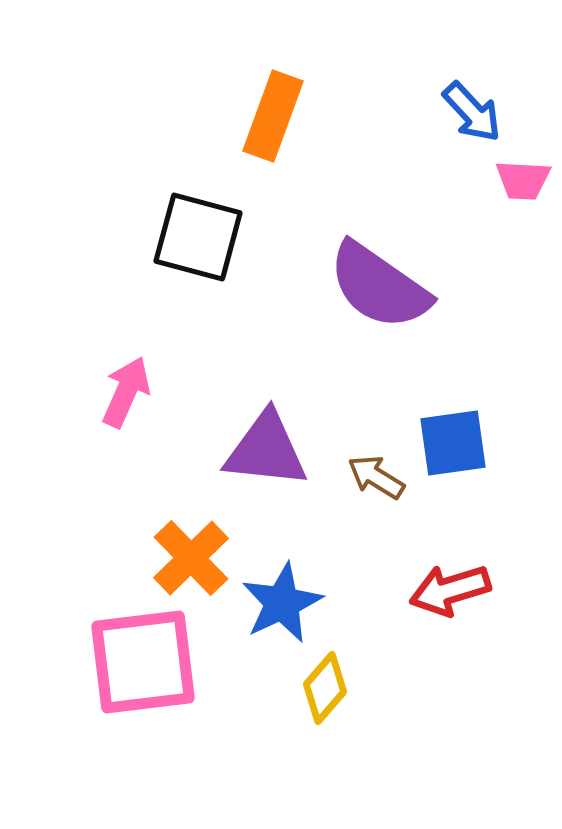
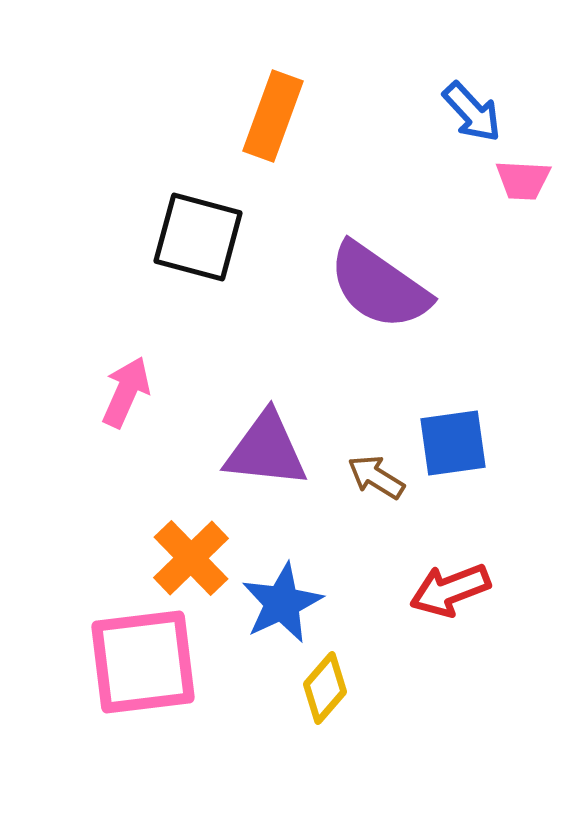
red arrow: rotated 4 degrees counterclockwise
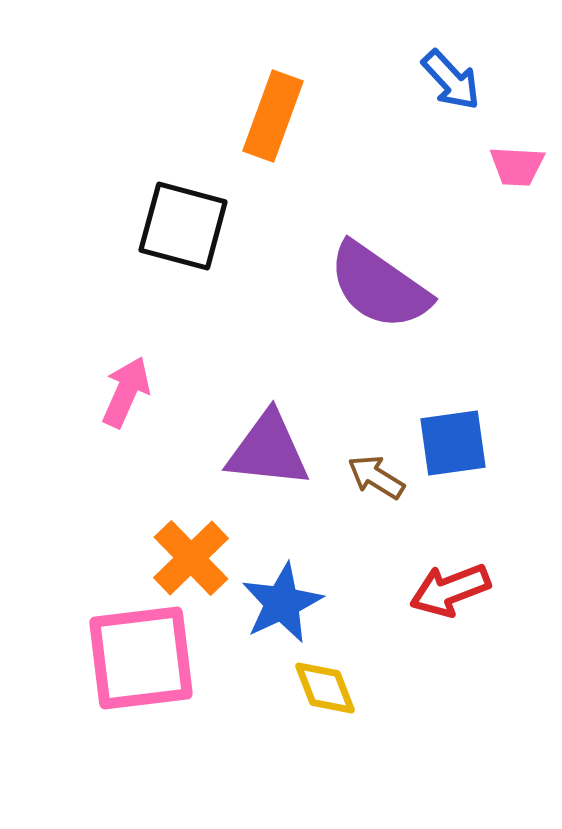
blue arrow: moved 21 px left, 32 px up
pink trapezoid: moved 6 px left, 14 px up
black square: moved 15 px left, 11 px up
purple triangle: moved 2 px right
pink square: moved 2 px left, 4 px up
yellow diamond: rotated 62 degrees counterclockwise
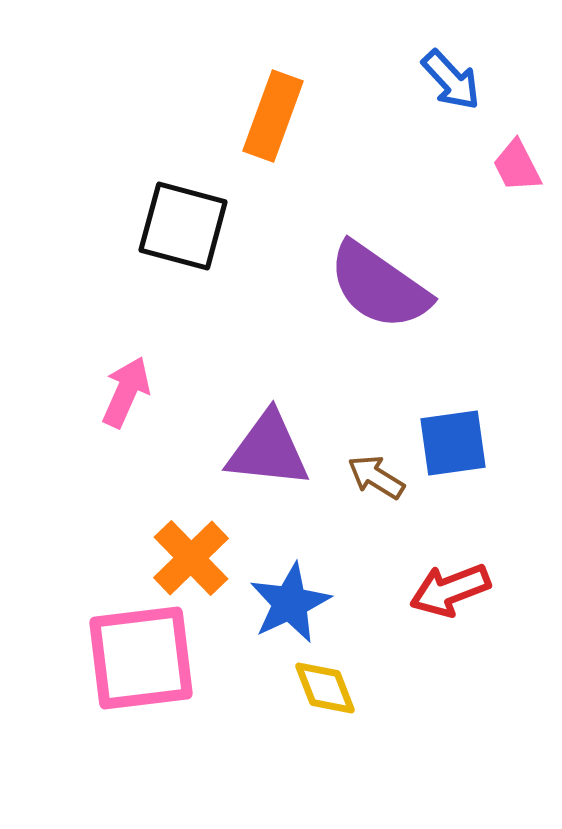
pink trapezoid: rotated 60 degrees clockwise
blue star: moved 8 px right
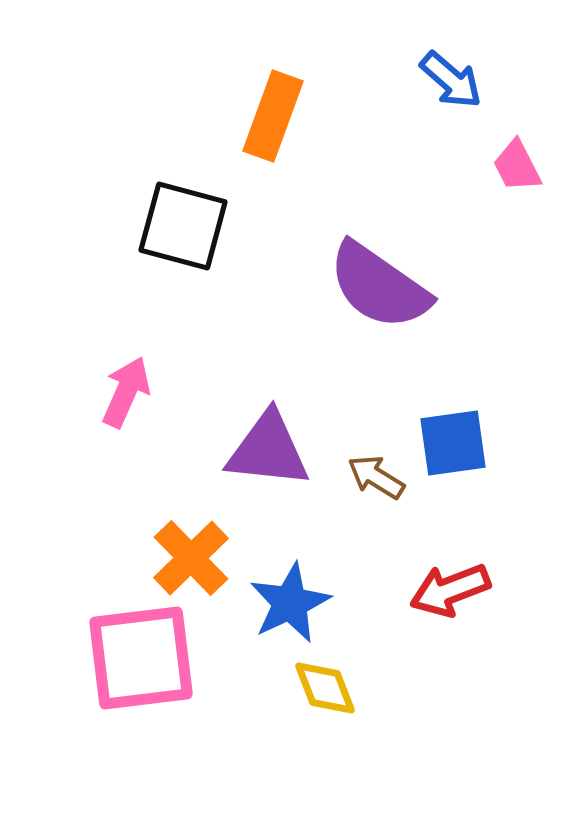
blue arrow: rotated 6 degrees counterclockwise
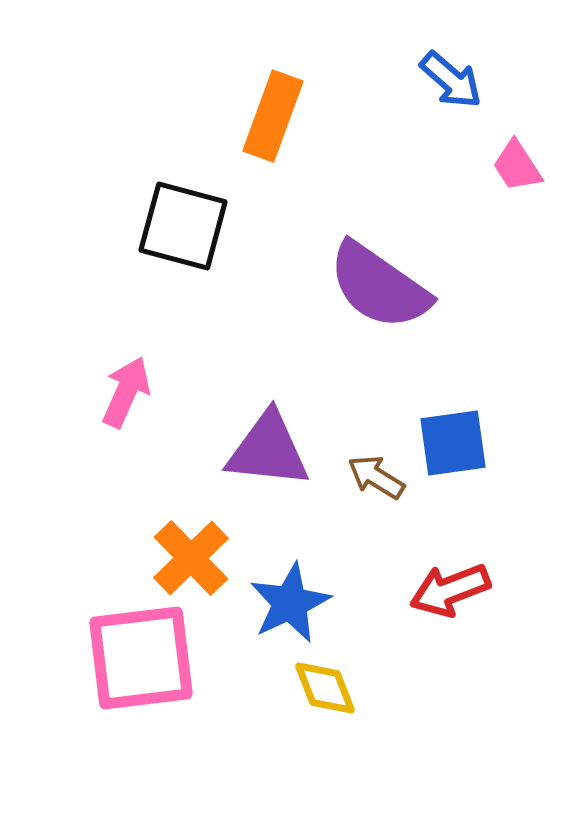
pink trapezoid: rotated 6 degrees counterclockwise
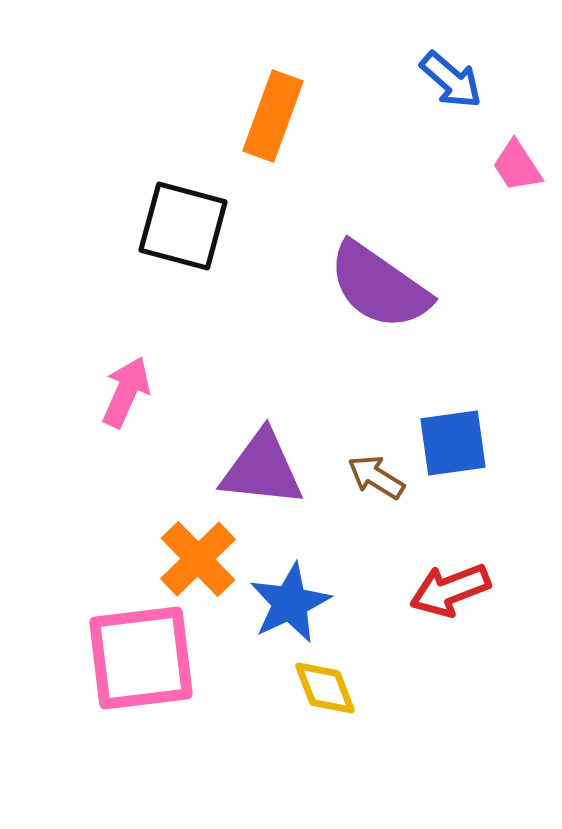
purple triangle: moved 6 px left, 19 px down
orange cross: moved 7 px right, 1 px down
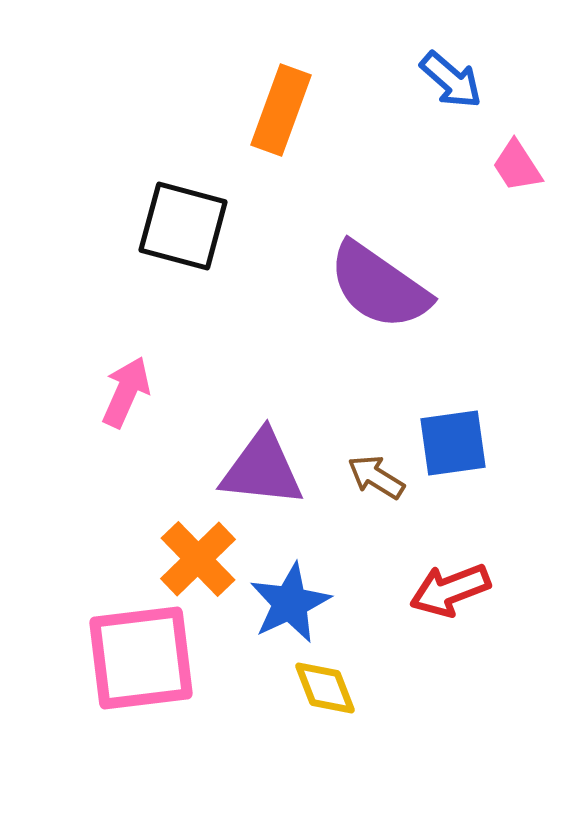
orange rectangle: moved 8 px right, 6 px up
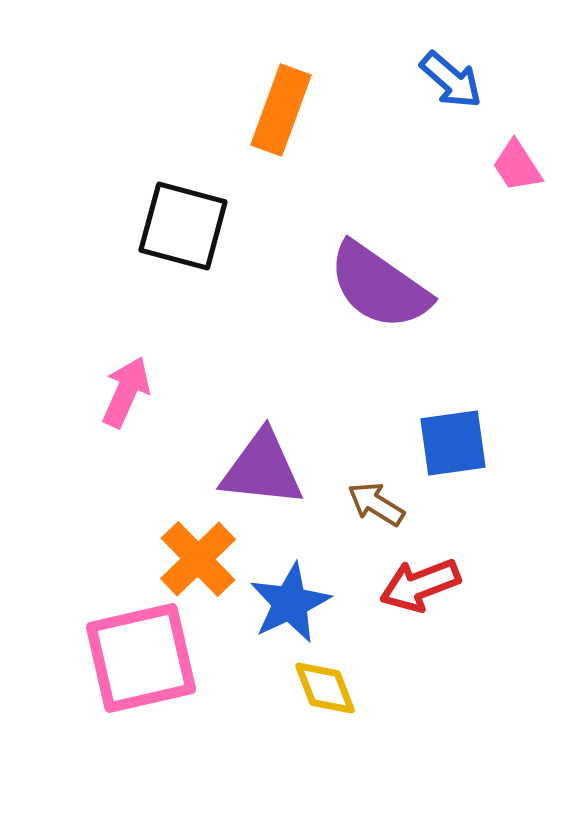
brown arrow: moved 27 px down
red arrow: moved 30 px left, 5 px up
pink square: rotated 6 degrees counterclockwise
